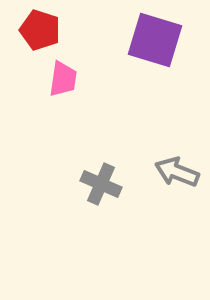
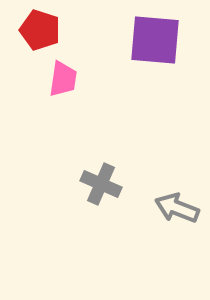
purple square: rotated 12 degrees counterclockwise
gray arrow: moved 36 px down
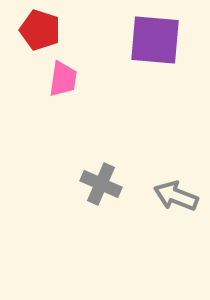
gray arrow: moved 1 px left, 12 px up
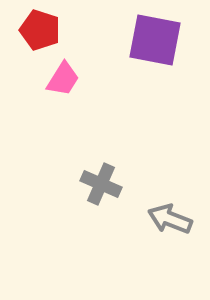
purple square: rotated 6 degrees clockwise
pink trapezoid: rotated 24 degrees clockwise
gray arrow: moved 6 px left, 23 px down
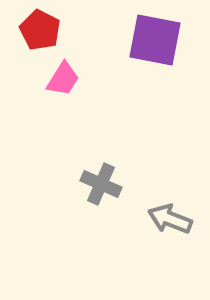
red pentagon: rotated 9 degrees clockwise
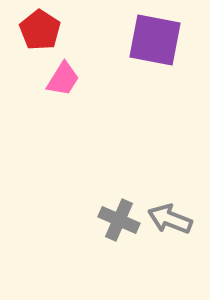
red pentagon: rotated 6 degrees clockwise
gray cross: moved 18 px right, 36 px down
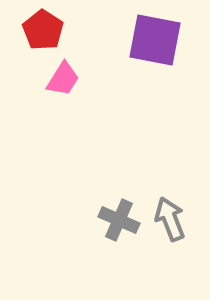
red pentagon: moved 3 px right
gray arrow: rotated 48 degrees clockwise
